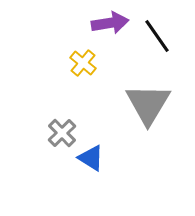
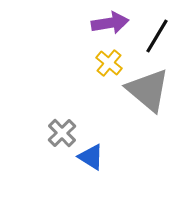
black line: rotated 66 degrees clockwise
yellow cross: moved 26 px right
gray triangle: moved 14 px up; rotated 21 degrees counterclockwise
blue triangle: moved 1 px up
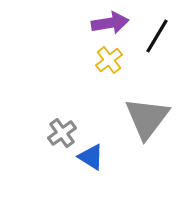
yellow cross: moved 3 px up; rotated 12 degrees clockwise
gray triangle: moved 1 px left, 28 px down; rotated 27 degrees clockwise
gray cross: rotated 8 degrees clockwise
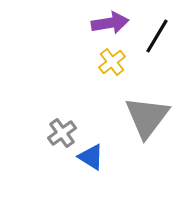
yellow cross: moved 3 px right, 2 px down
gray triangle: moved 1 px up
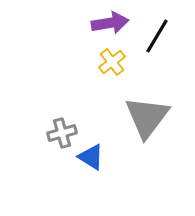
gray cross: rotated 20 degrees clockwise
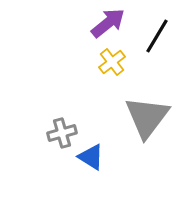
purple arrow: moved 2 px left; rotated 30 degrees counterclockwise
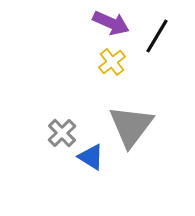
purple arrow: moved 3 px right; rotated 63 degrees clockwise
gray triangle: moved 16 px left, 9 px down
gray cross: rotated 28 degrees counterclockwise
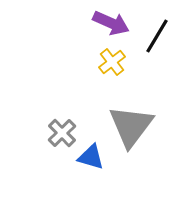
blue triangle: rotated 16 degrees counterclockwise
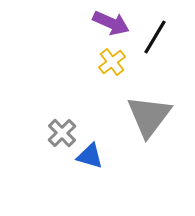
black line: moved 2 px left, 1 px down
gray triangle: moved 18 px right, 10 px up
blue triangle: moved 1 px left, 1 px up
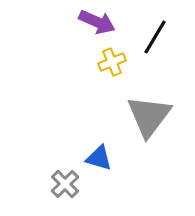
purple arrow: moved 14 px left, 1 px up
yellow cross: rotated 16 degrees clockwise
gray cross: moved 3 px right, 51 px down
blue triangle: moved 9 px right, 2 px down
